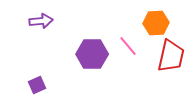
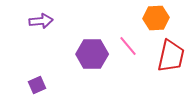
orange hexagon: moved 5 px up
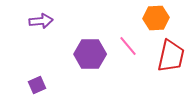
purple hexagon: moved 2 px left
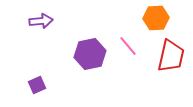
purple hexagon: rotated 12 degrees counterclockwise
